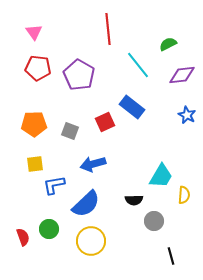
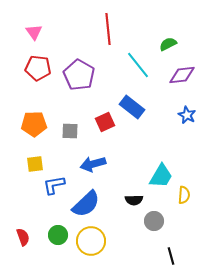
gray square: rotated 18 degrees counterclockwise
green circle: moved 9 px right, 6 px down
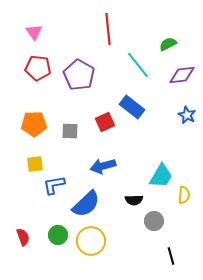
blue arrow: moved 10 px right, 2 px down
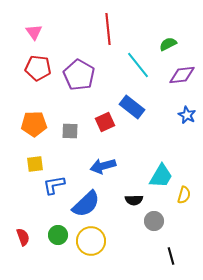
yellow semicircle: rotated 12 degrees clockwise
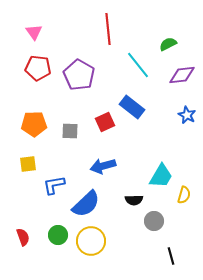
yellow square: moved 7 px left
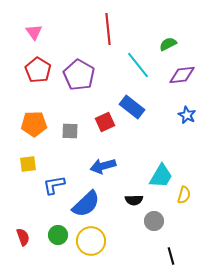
red pentagon: moved 2 px down; rotated 25 degrees clockwise
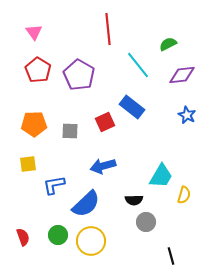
gray circle: moved 8 px left, 1 px down
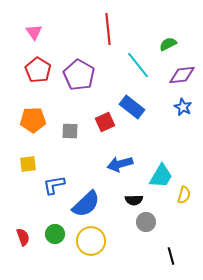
blue star: moved 4 px left, 8 px up
orange pentagon: moved 1 px left, 4 px up
blue arrow: moved 17 px right, 2 px up
green circle: moved 3 px left, 1 px up
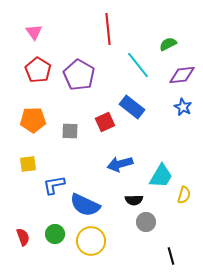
blue semicircle: moved 1 px left, 1 px down; rotated 68 degrees clockwise
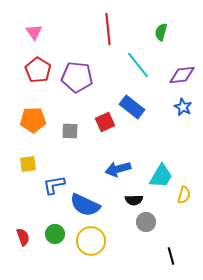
green semicircle: moved 7 px left, 12 px up; rotated 48 degrees counterclockwise
purple pentagon: moved 2 px left, 2 px down; rotated 24 degrees counterclockwise
blue arrow: moved 2 px left, 5 px down
